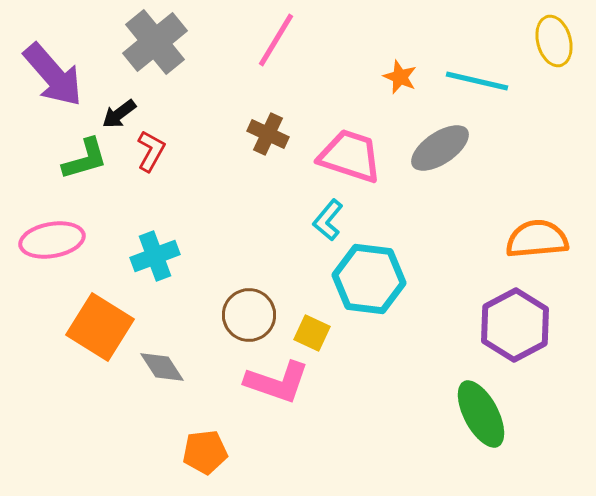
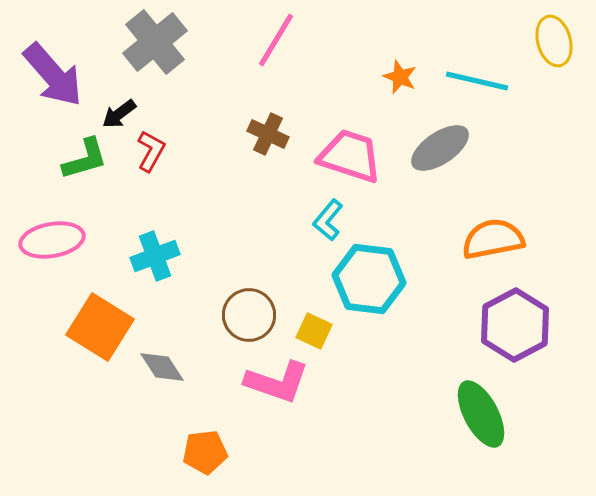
orange semicircle: moved 44 px left; rotated 6 degrees counterclockwise
yellow square: moved 2 px right, 2 px up
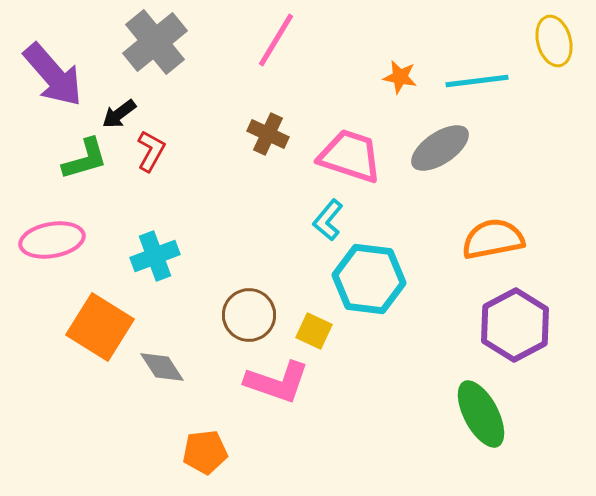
orange star: rotated 12 degrees counterclockwise
cyan line: rotated 20 degrees counterclockwise
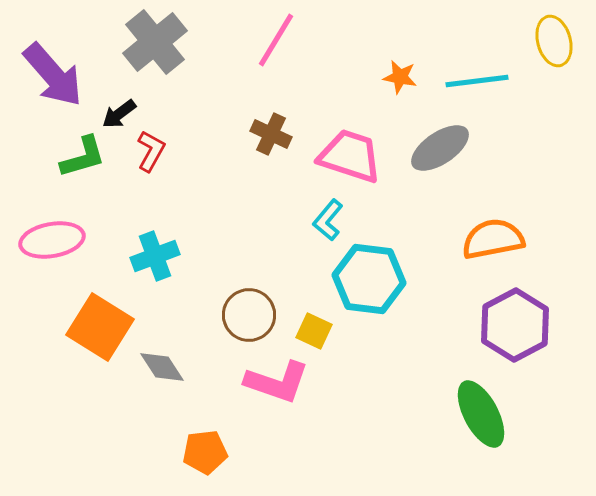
brown cross: moved 3 px right
green L-shape: moved 2 px left, 2 px up
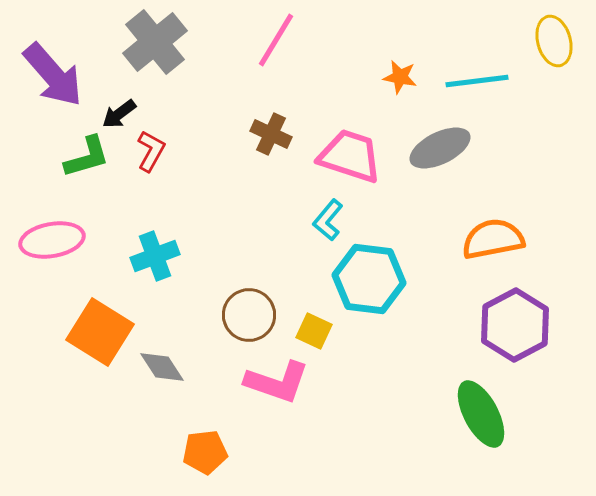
gray ellipse: rotated 8 degrees clockwise
green L-shape: moved 4 px right
orange square: moved 5 px down
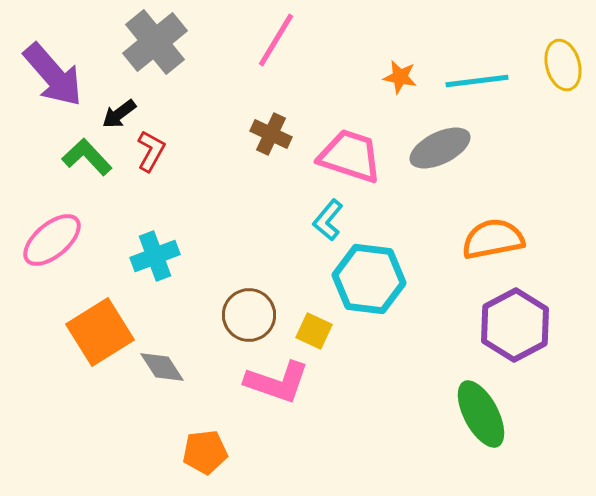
yellow ellipse: moved 9 px right, 24 px down
green L-shape: rotated 117 degrees counterclockwise
pink ellipse: rotated 30 degrees counterclockwise
orange square: rotated 26 degrees clockwise
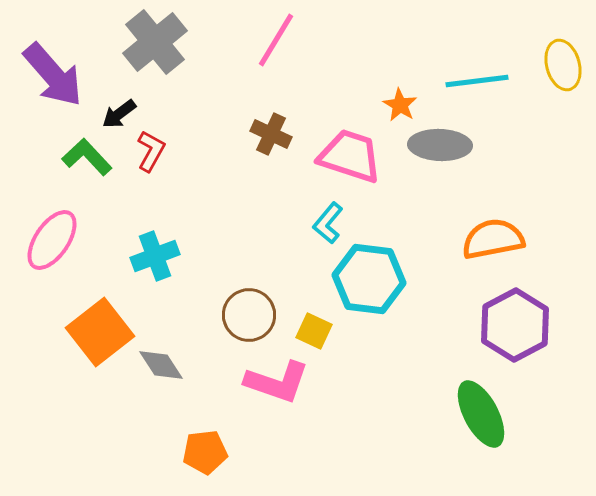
orange star: moved 28 px down; rotated 20 degrees clockwise
gray ellipse: moved 3 px up; rotated 28 degrees clockwise
cyan L-shape: moved 3 px down
pink ellipse: rotated 16 degrees counterclockwise
orange square: rotated 6 degrees counterclockwise
gray diamond: moved 1 px left, 2 px up
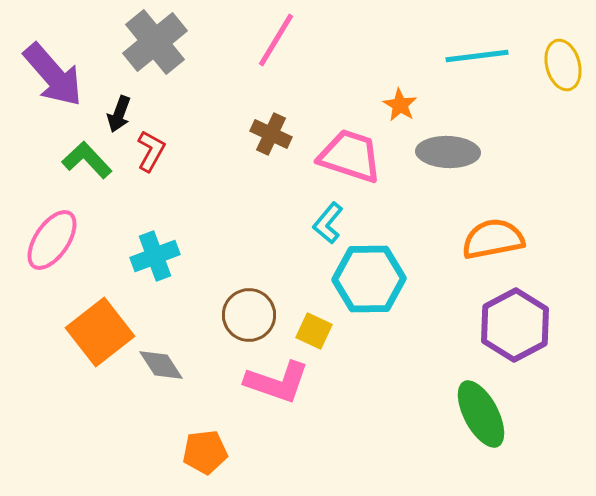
cyan line: moved 25 px up
black arrow: rotated 33 degrees counterclockwise
gray ellipse: moved 8 px right, 7 px down
green L-shape: moved 3 px down
cyan hexagon: rotated 8 degrees counterclockwise
